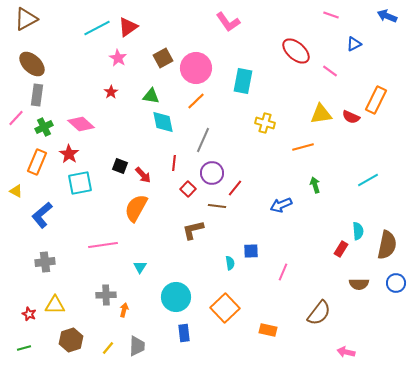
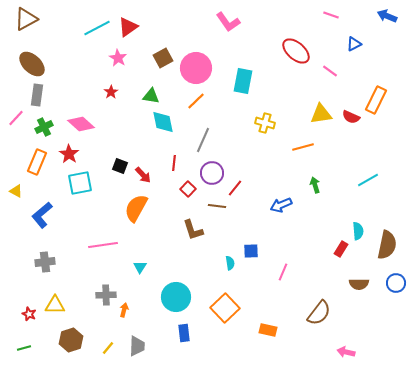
brown L-shape at (193, 230): rotated 95 degrees counterclockwise
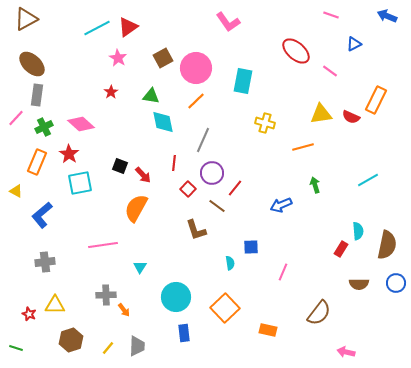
brown line at (217, 206): rotated 30 degrees clockwise
brown L-shape at (193, 230): moved 3 px right
blue square at (251, 251): moved 4 px up
orange arrow at (124, 310): rotated 128 degrees clockwise
green line at (24, 348): moved 8 px left; rotated 32 degrees clockwise
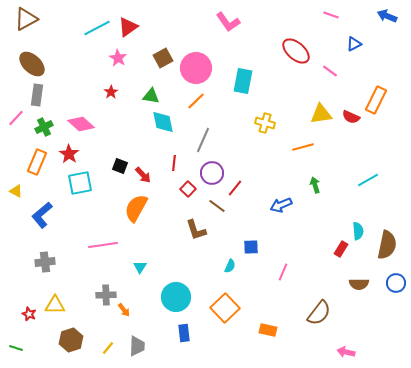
cyan semicircle at (230, 263): moved 3 px down; rotated 32 degrees clockwise
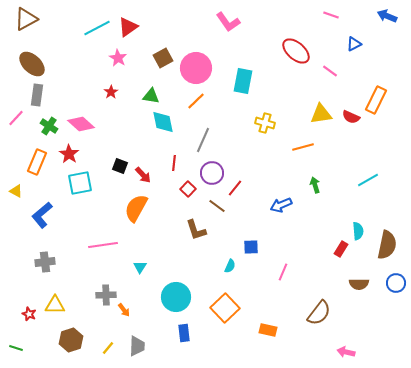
green cross at (44, 127): moved 5 px right, 1 px up; rotated 30 degrees counterclockwise
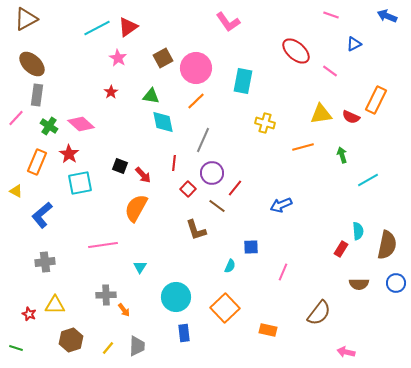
green arrow at (315, 185): moved 27 px right, 30 px up
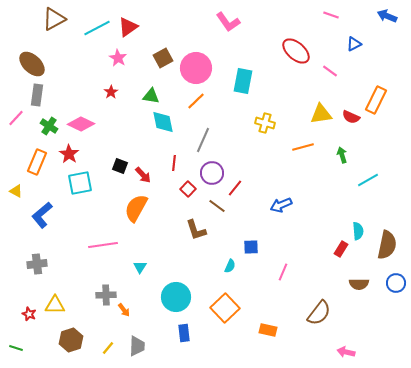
brown triangle at (26, 19): moved 28 px right
pink diamond at (81, 124): rotated 16 degrees counterclockwise
gray cross at (45, 262): moved 8 px left, 2 px down
